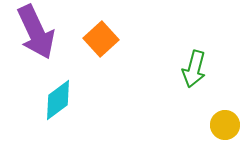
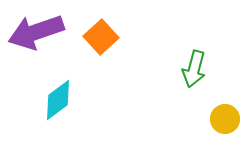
purple arrow: rotated 96 degrees clockwise
orange square: moved 2 px up
yellow circle: moved 6 px up
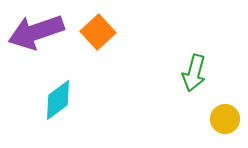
orange square: moved 3 px left, 5 px up
green arrow: moved 4 px down
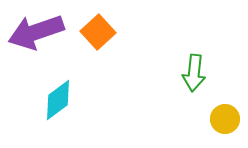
green arrow: rotated 9 degrees counterclockwise
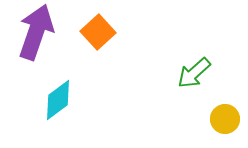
purple arrow: rotated 128 degrees clockwise
green arrow: rotated 42 degrees clockwise
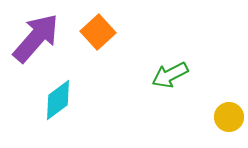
purple arrow: moved 6 px down; rotated 22 degrees clockwise
green arrow: moved 24 px left, 2 px down; rotated 15 degrees clockwise
yellow circle: moved 4 px right, 2 px up
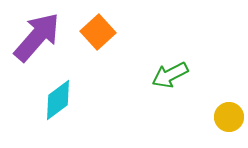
purple arrow: moved 1 px right, 1 px up
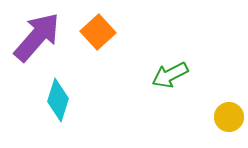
cyan diamond: rotated 36 degrees counterclockwise
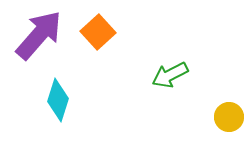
purple arrow: moved 2 px right, 2 px up
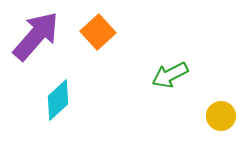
purple arrow: moved 3 px left, 1 px down
cyan diamond: rotated 30 degrees clockwise
yellow circle: moved 8 px left, 1 px up
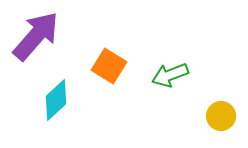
orange square: moved 11 px right, 34 px down; rotated 16 degrees counterclockwise
green arrow: rotated 6 degrees clockwise
cyan diamond: moved 2 px left
